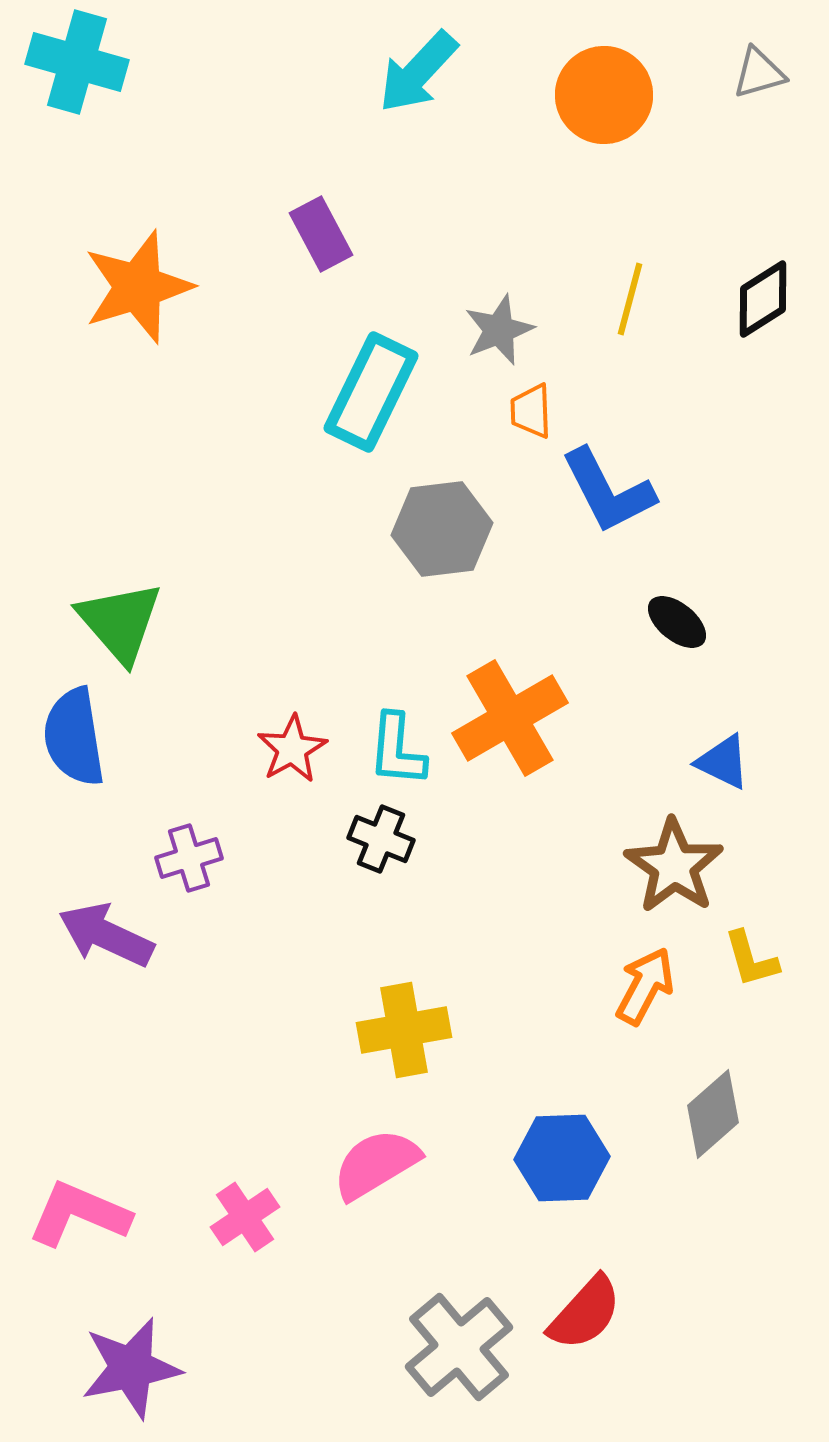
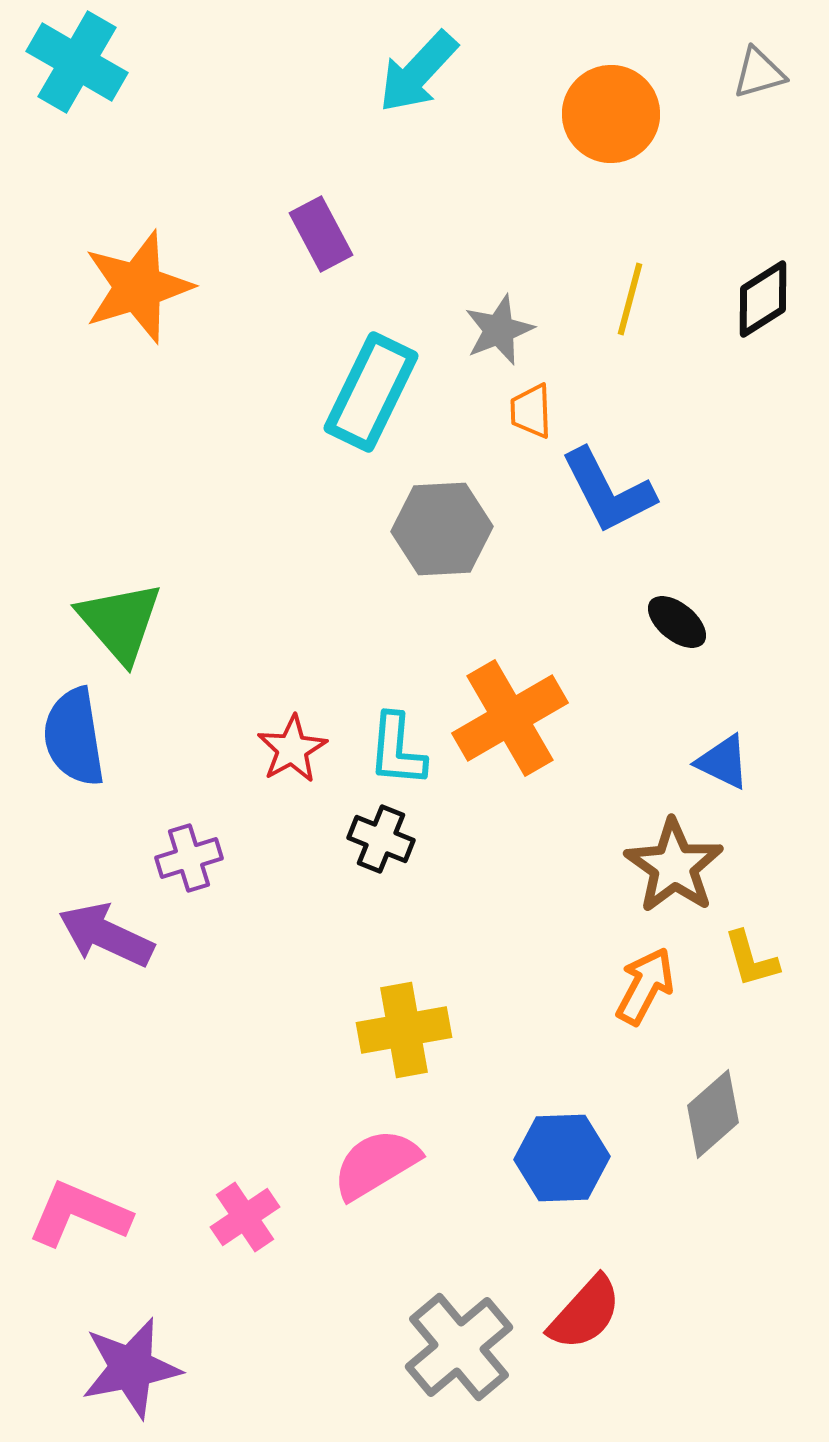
cyan cross: rotated 14 degrees clockwise
orange circle: moved 7 px right, 19 px down
gray hexagon: rotated 4 degrees clockwise
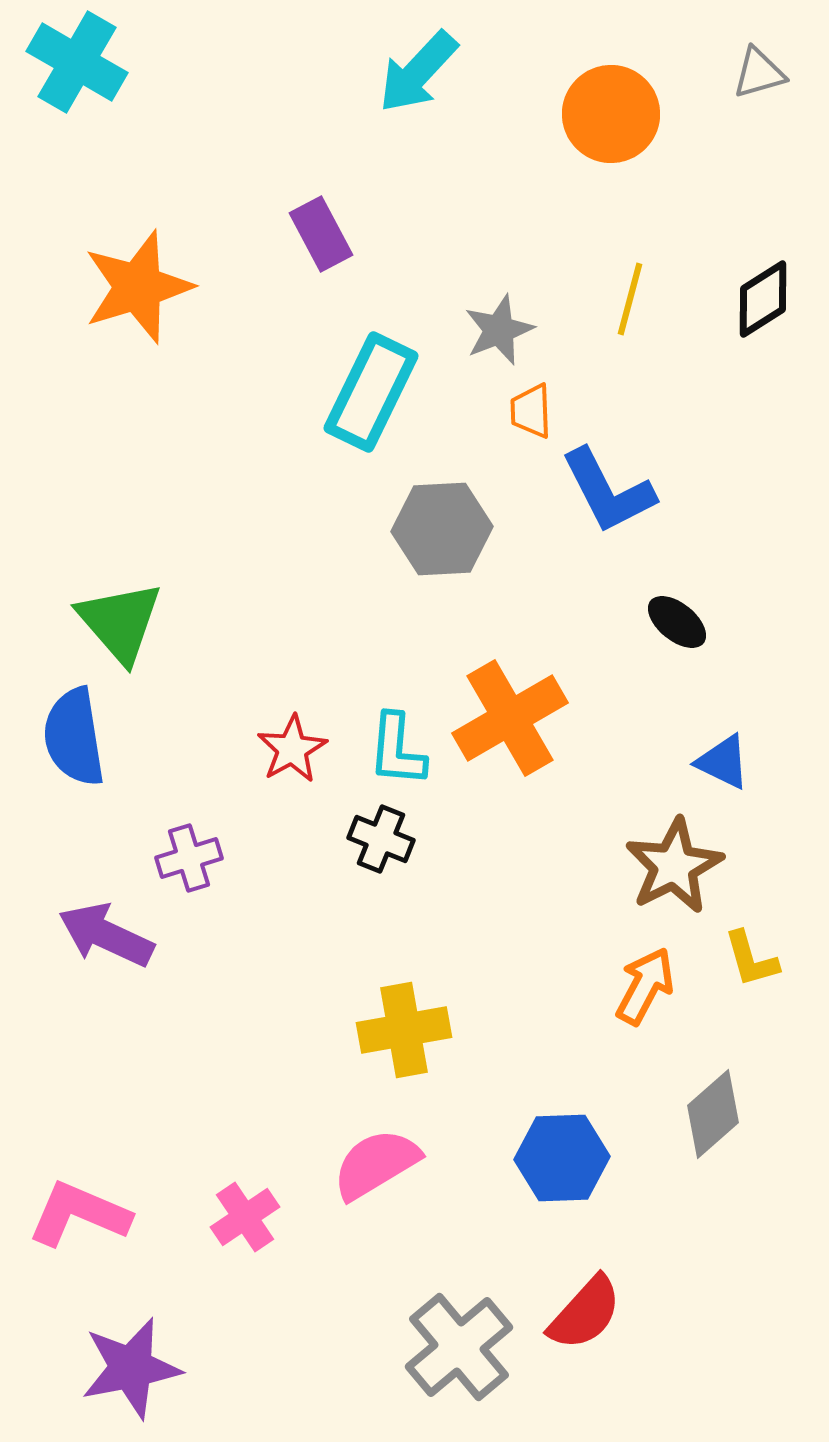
brown star: rotated 10 degrees clockwise
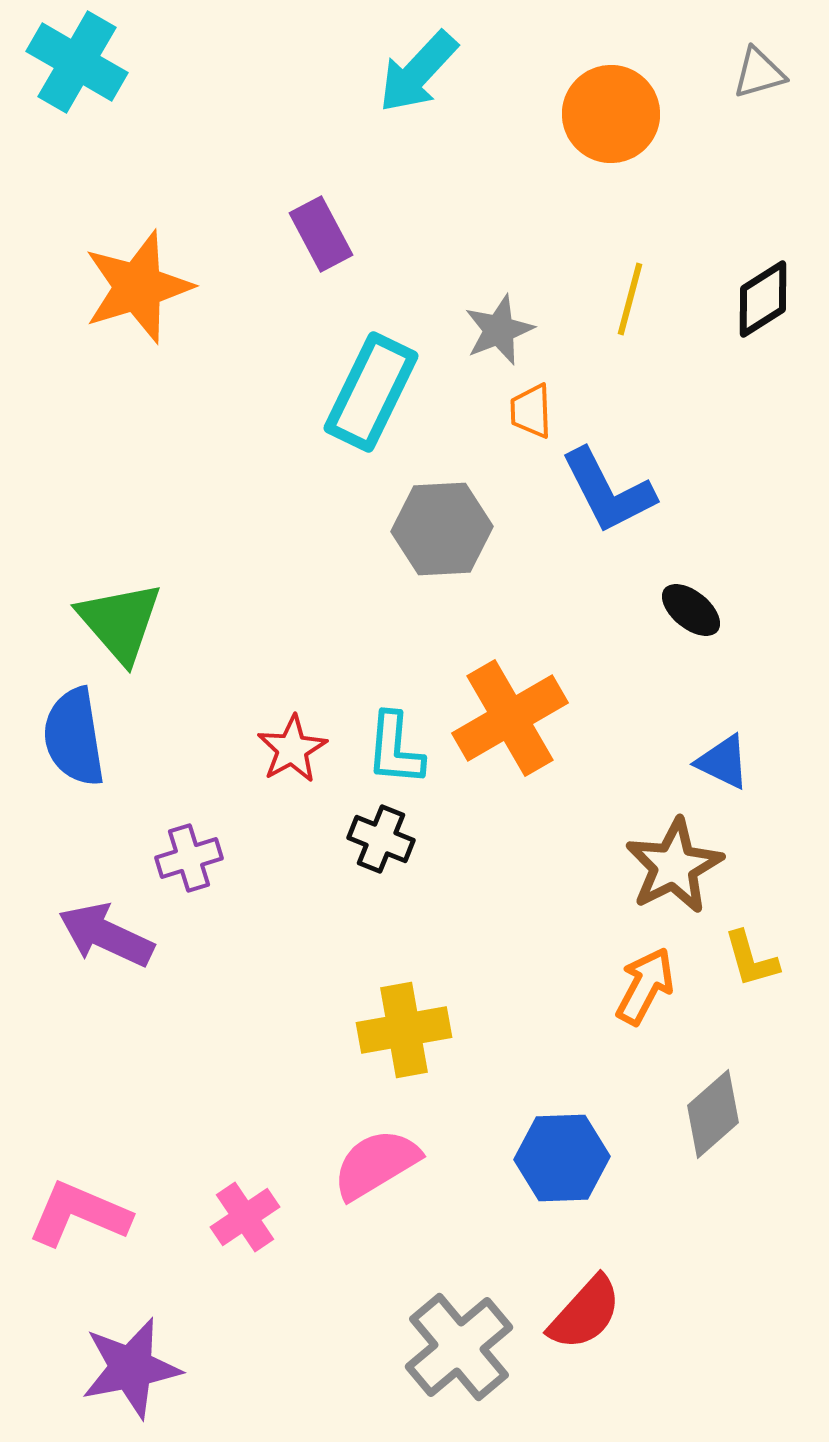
black ellipse: moved 14 px right, 12 px up
cyan L-shape: moved 2 px left, 1 px up
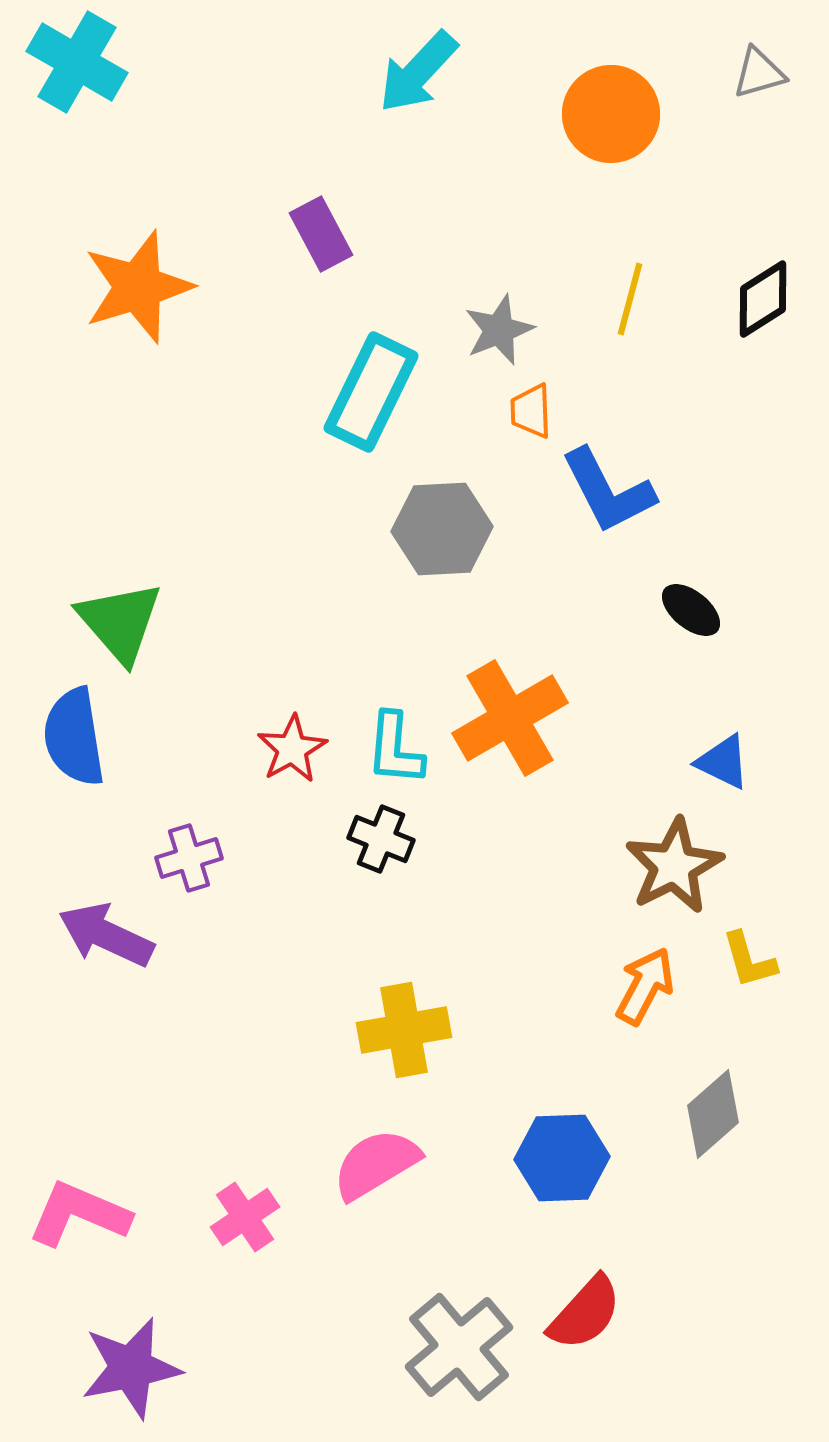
yellow L-shape: moved 2 px left, 1 px down
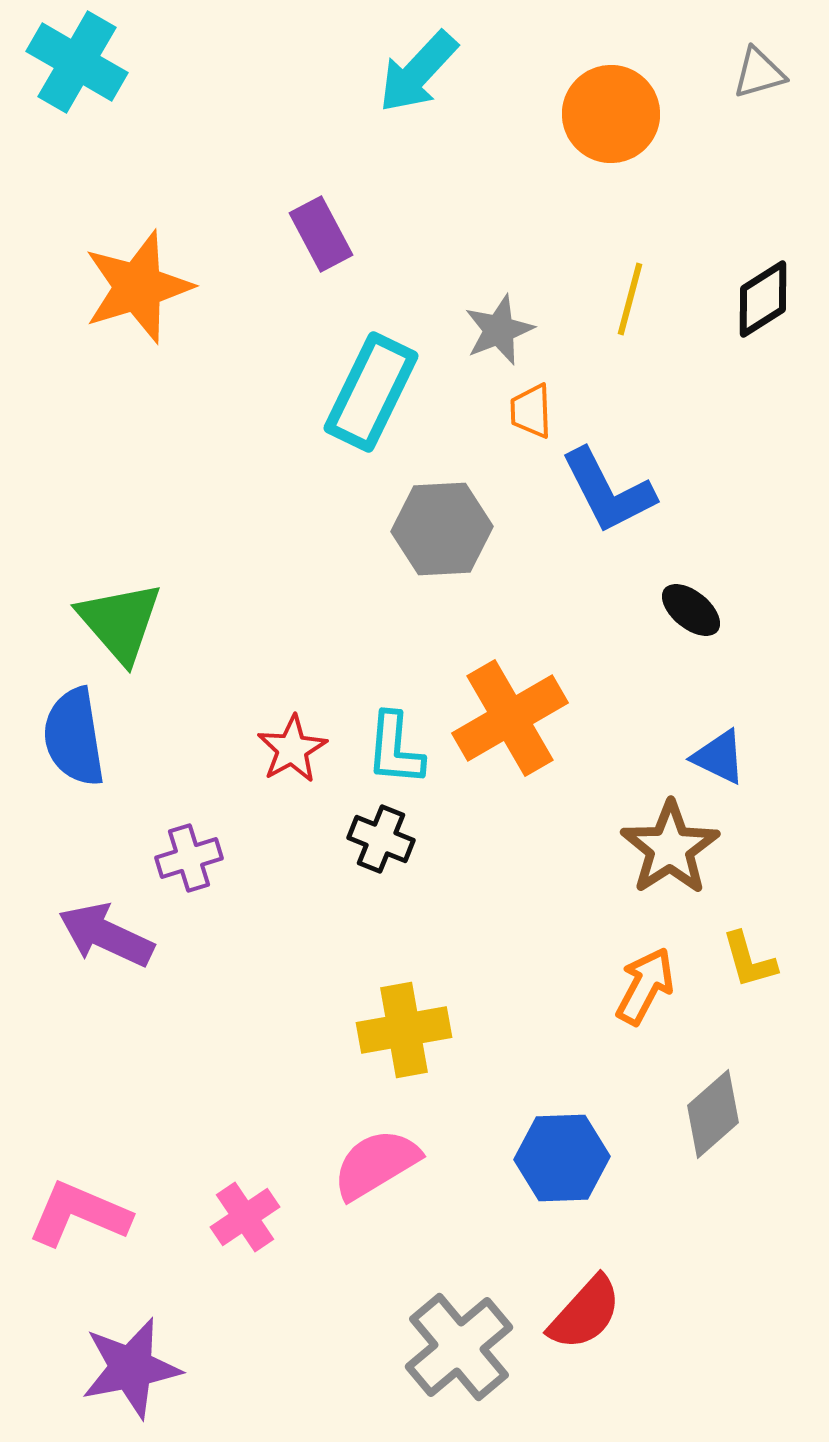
blue triangle: moved 4 px left, 5 px up
brown star: moved 4 px left, 18 px up; rotated 6 degrees counterclockwise
